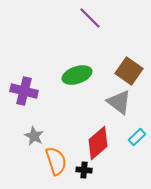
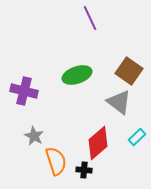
purple line: rotated 20 degrees clockwise
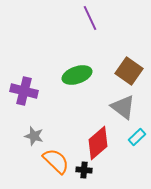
gray triangle: moved 4 px right, 5 px down
gray star: rotated 12 degrees counterclockwise
orange semicircle: rotated 28 degrees counterclockwise
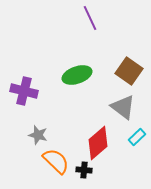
gray star: moved 4 px right, 1 px up
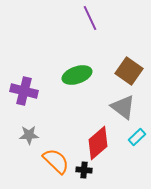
gray star: moved 9 px left; rotated 18 degrees counterclockwise
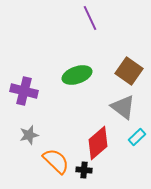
gray star: rotated 12 degrees counterclockwise
